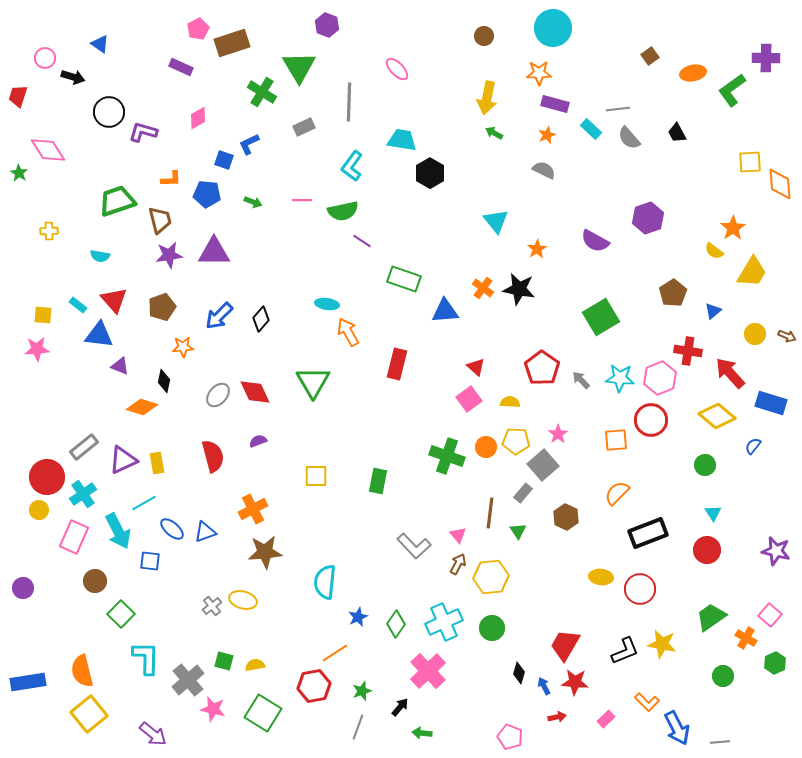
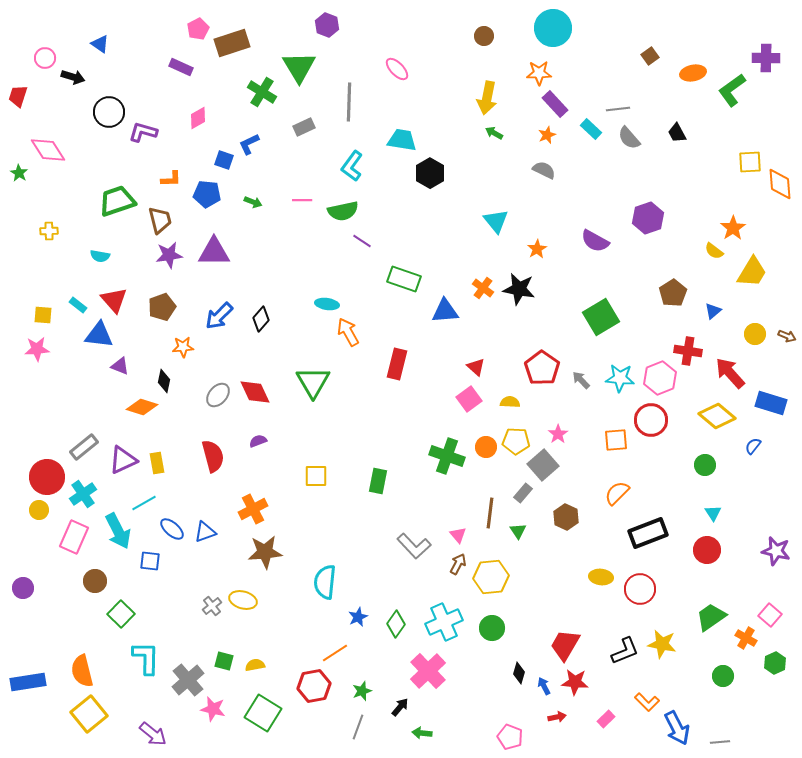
purple rectangle at (555, 104): rotated 32 degrees clockwise
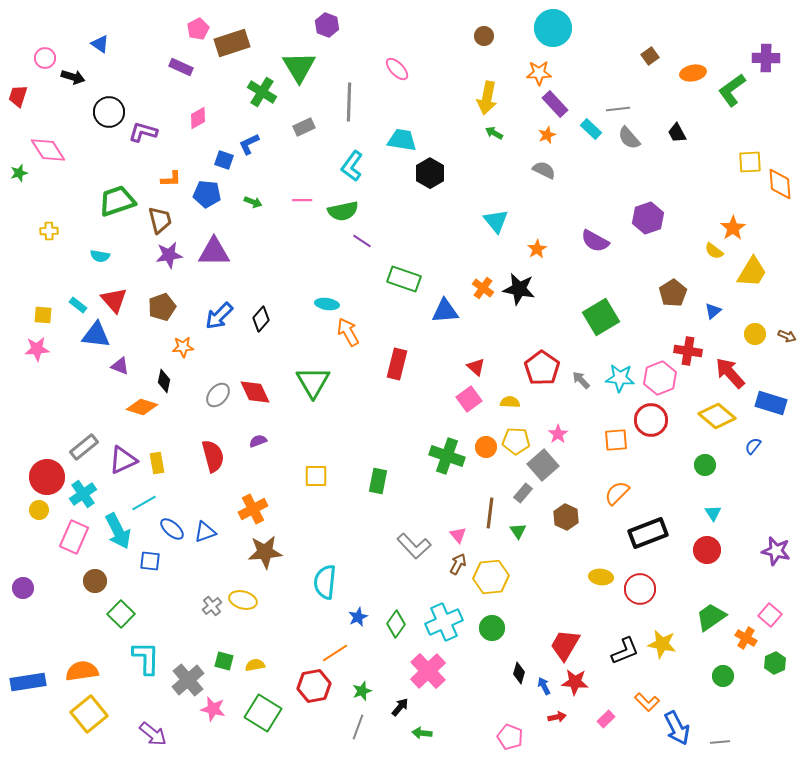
green star at (19, 173): rotated 24 degrees clockwise
blue triangle at (99, 335): moved 3 px left
orange semicircle at (82, 671): rotated 96 degrees clockwise
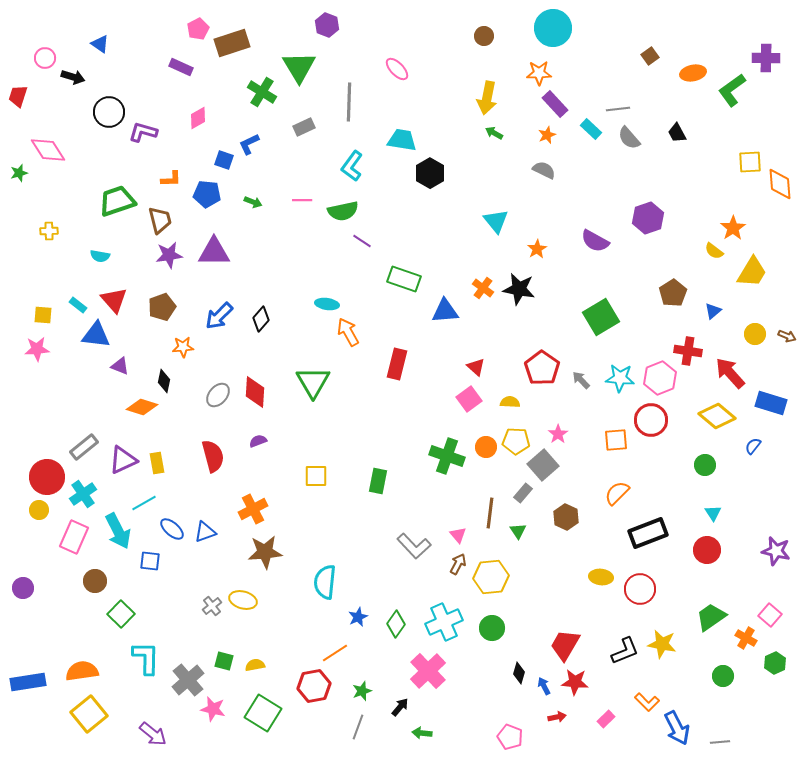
red diamond at (255, 392): rotated 28 degrees clockwise
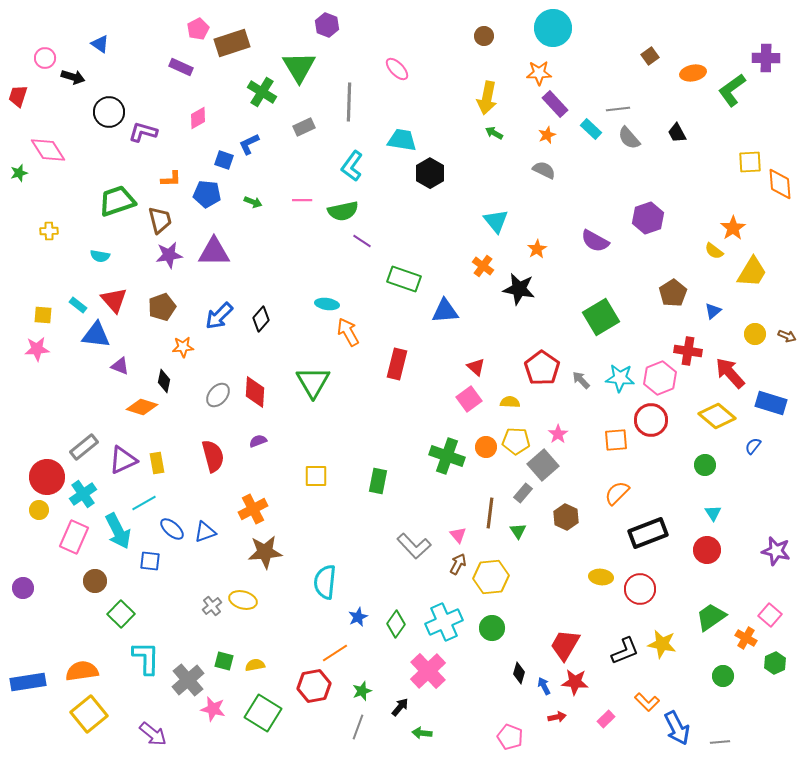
orange cross at (483, 288): moved 22 px up
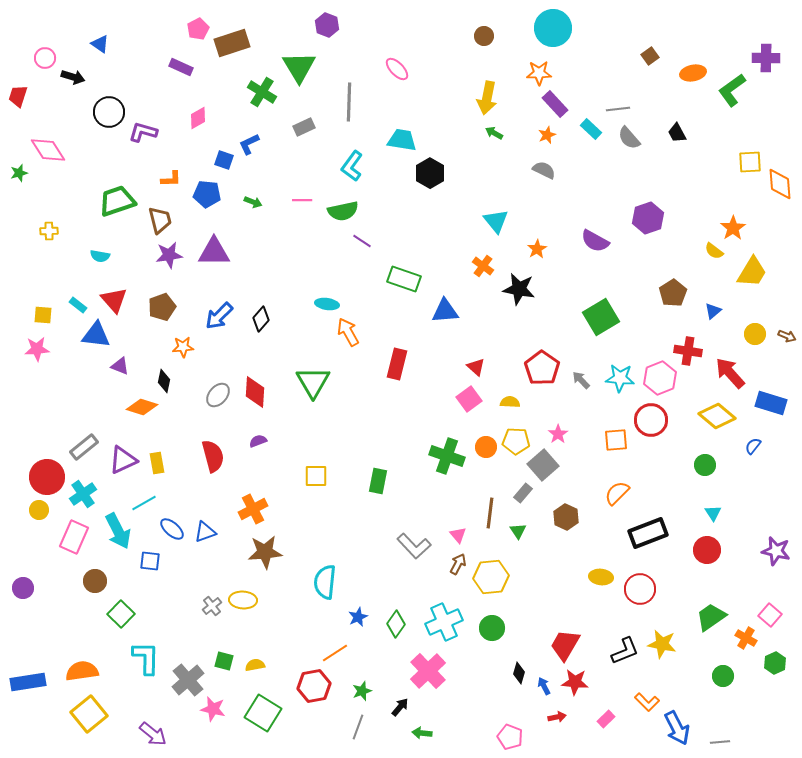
yellow ellipse at (243, 600): rotated 12 degrees counterclockwise
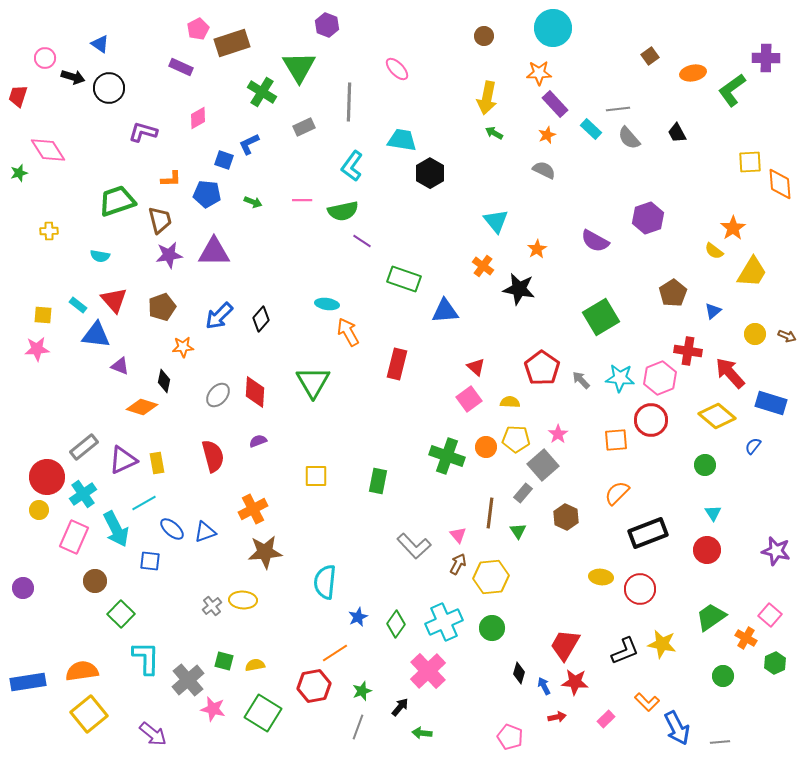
black circle at (109, 112): moved 24 px up
yellow pentagon at (516, 441): moved 2 px up
cyan arrow at (118, 531): moved 2 px left, 2 px up
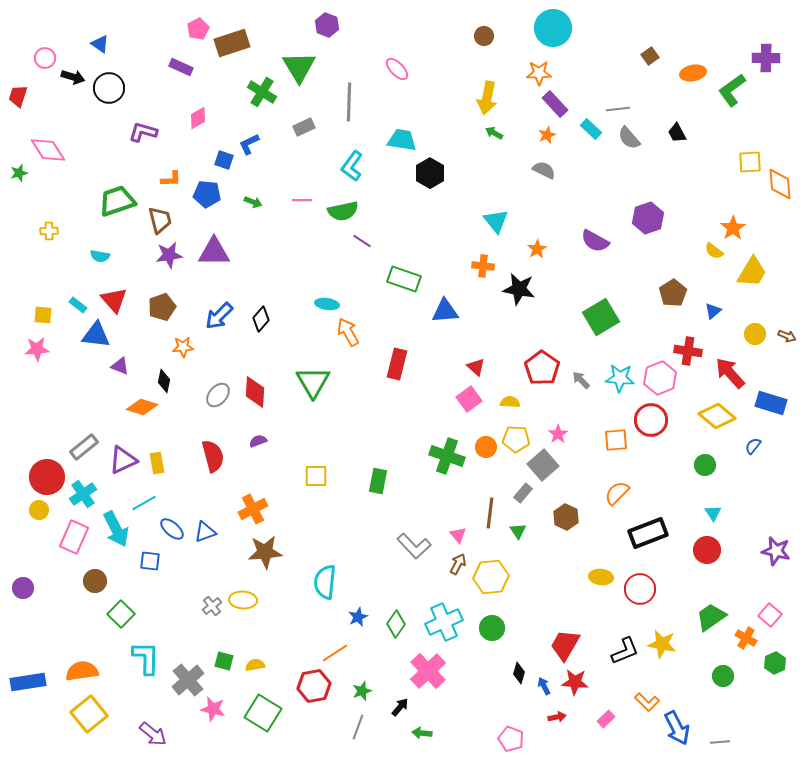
orange cross at (483, 266): rotated 30 degrees counterclockwise
pink pentagon at (510, 737): moved 1 px right, 2 px down
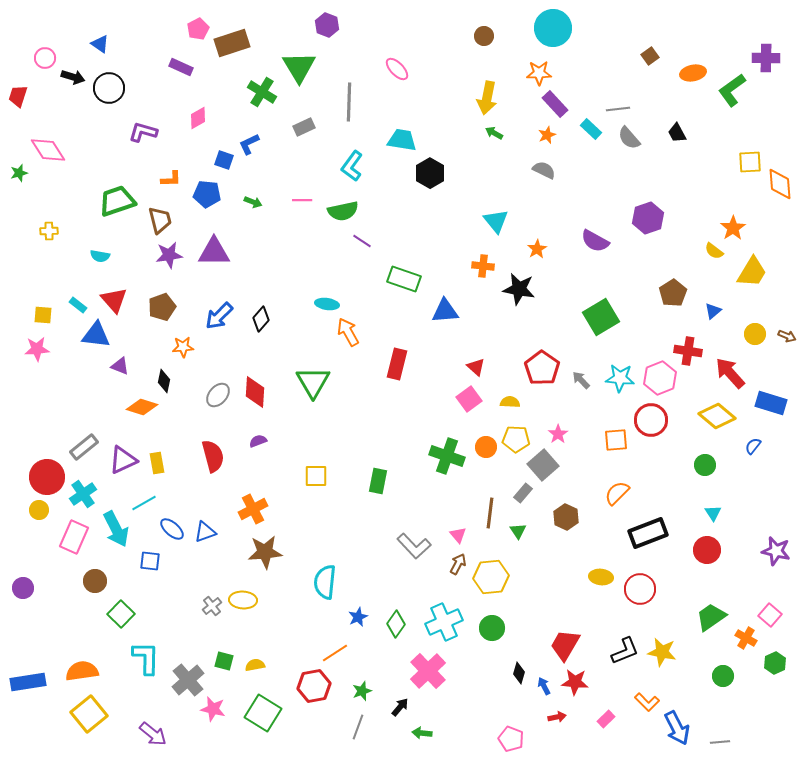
yellow star at (662, 644): moved 8 px down
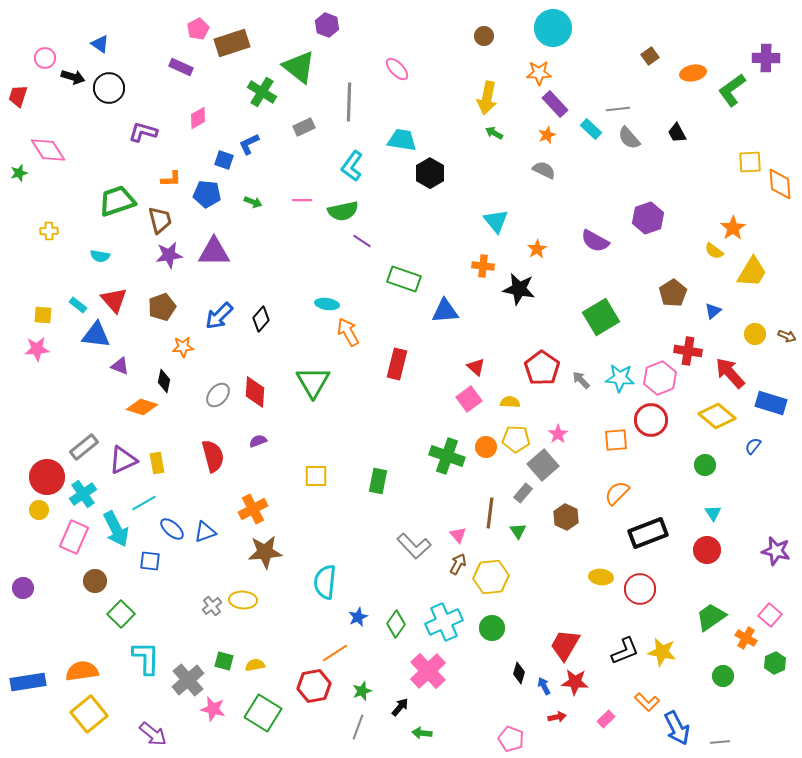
green triangle at (299, 67): rotated 21 degrees counterclockwise
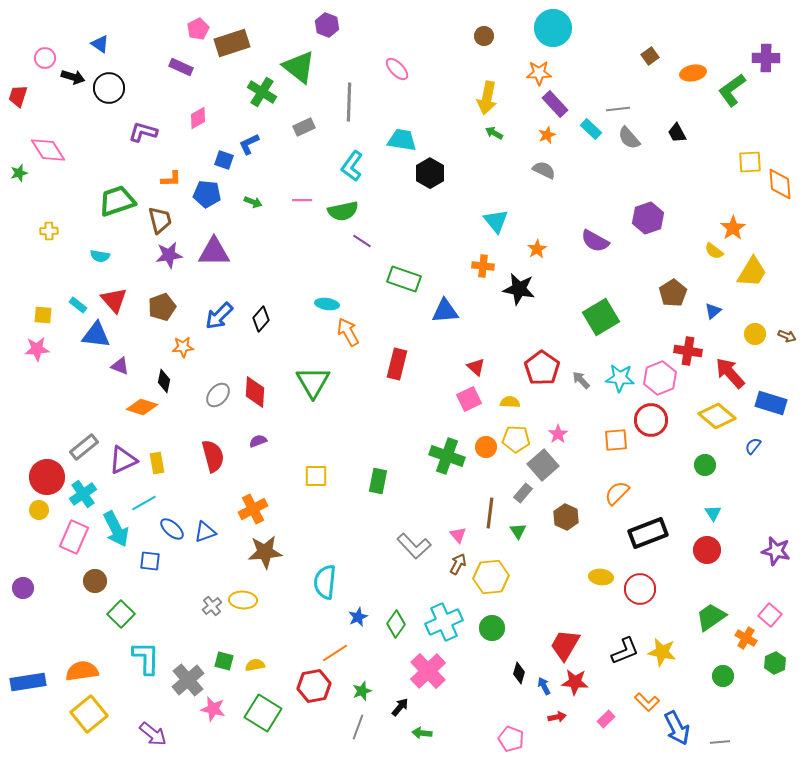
pink square at (469, 399): rotated 10 degrees clockwise
